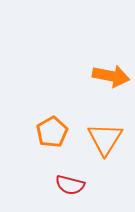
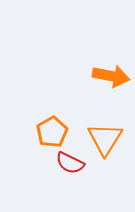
red semicircle: moved 22 px up; rotated 12 degrees clockwise
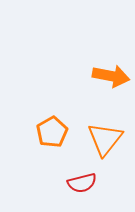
orange triangle: rotated 6 degrees clockwise
red semicircle: moved 12 px right, 20 px down; rotated 40 degrees counterclockwise
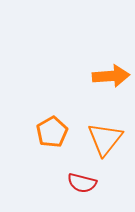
orange arrow: rotated 15 degrees counterclockwise
red semicircle: rotated 28 degrees clockwise
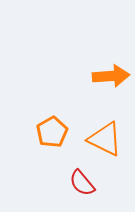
orange triangle: rotated 42 degrees counterclockwise
red semicircle: rotated 36 degrees clockwise
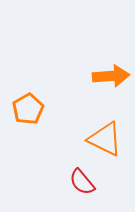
orange pentagon: moved 24 px left, 23 px up
red semicircle: moved 1 px up
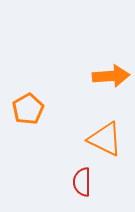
red semicircle: rotated 40 degrees clockwise
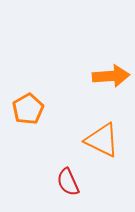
orange triangle: moved 3 px left, 1 px down
red semicircle: moved 14 px left; rotated 24 degrees counterclockwise
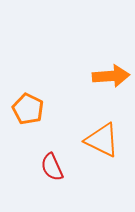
orange pentagon: rotated 16 degrees counterclockwise
red semicircle: moved 16 px left, 15 px up
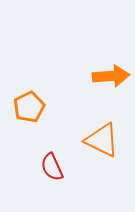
orange pentagon: moved 1 px right, 2 px up; rotated 20 degrees clockwise
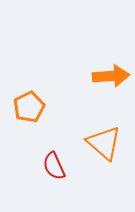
orange triangle: moved 2 px right, 3 px down; rotated 15 degrees clockwise
red semicircle: moved 2 px right, 1 px up
